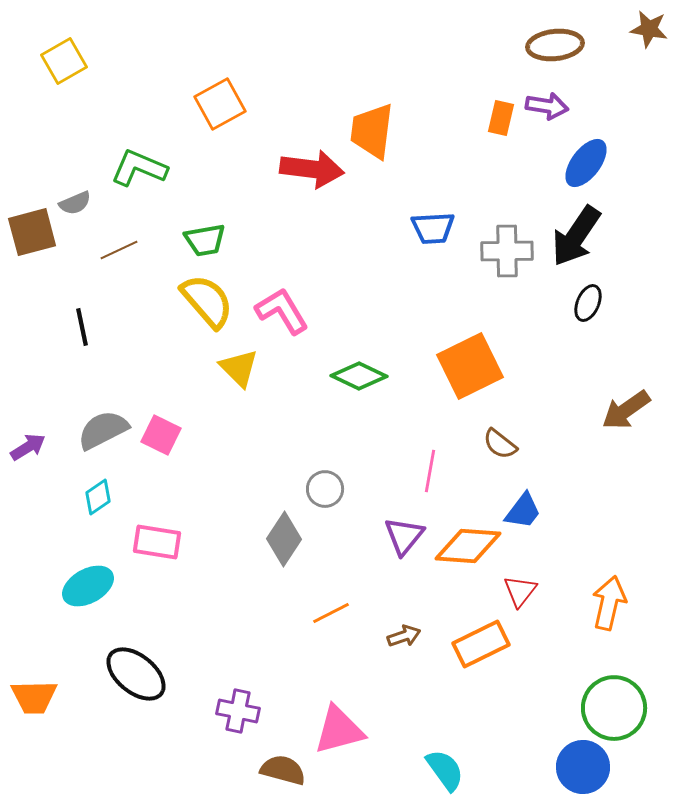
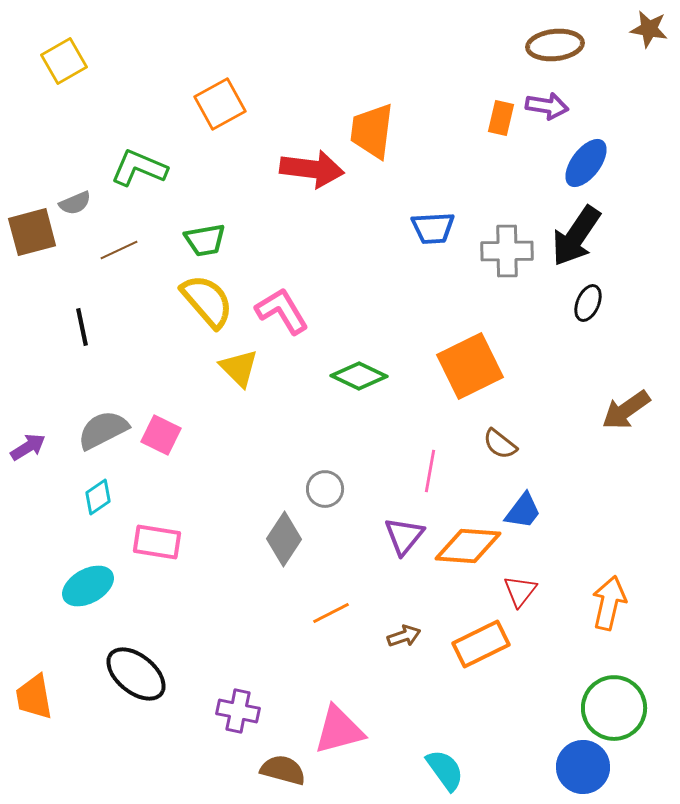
orange trapezoid at (34, 697): rotated 81 degrees clockwise
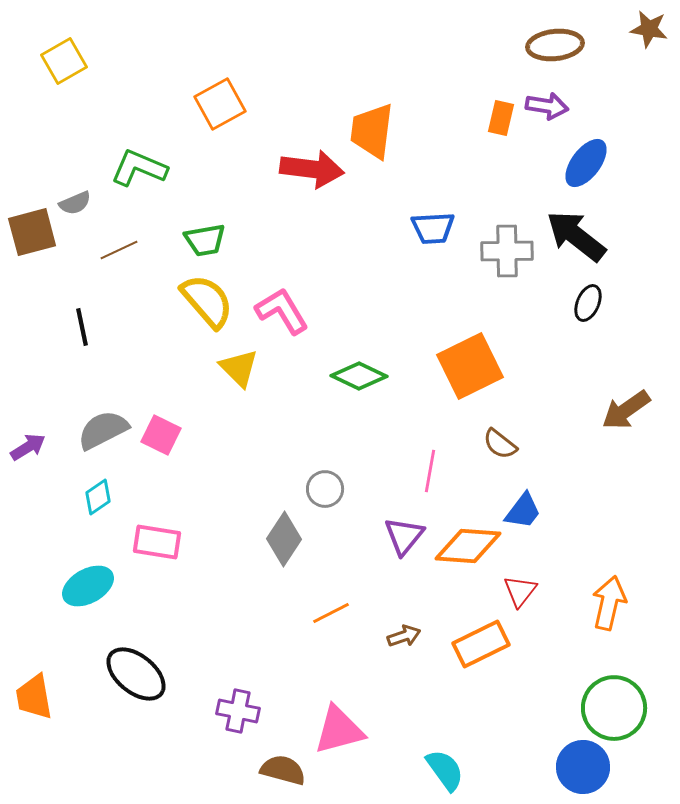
black arrow at (576, 236): rotated 94 degrees clockwise
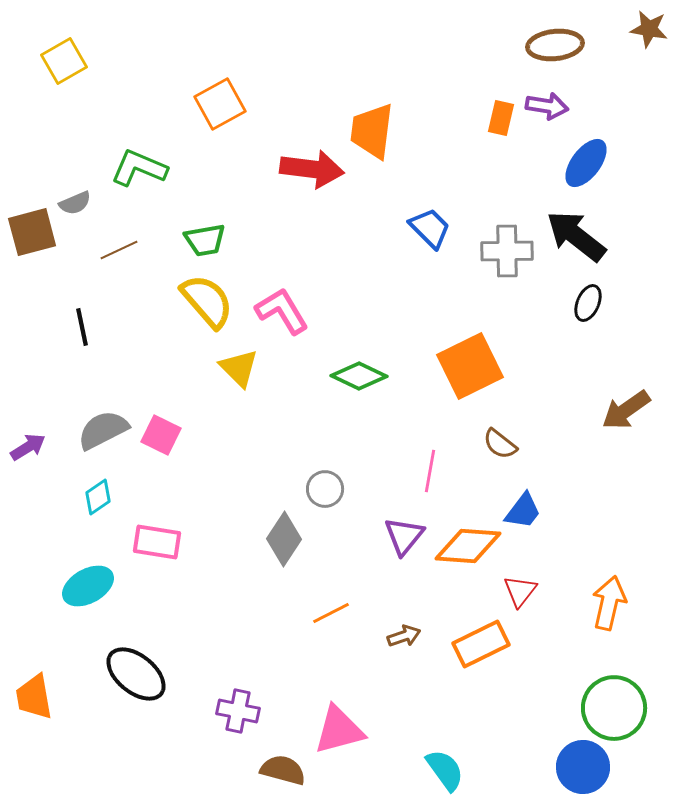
blue trapezoid at (433, 228): moved 3 px left; rotated 132 degrees counterclockwise
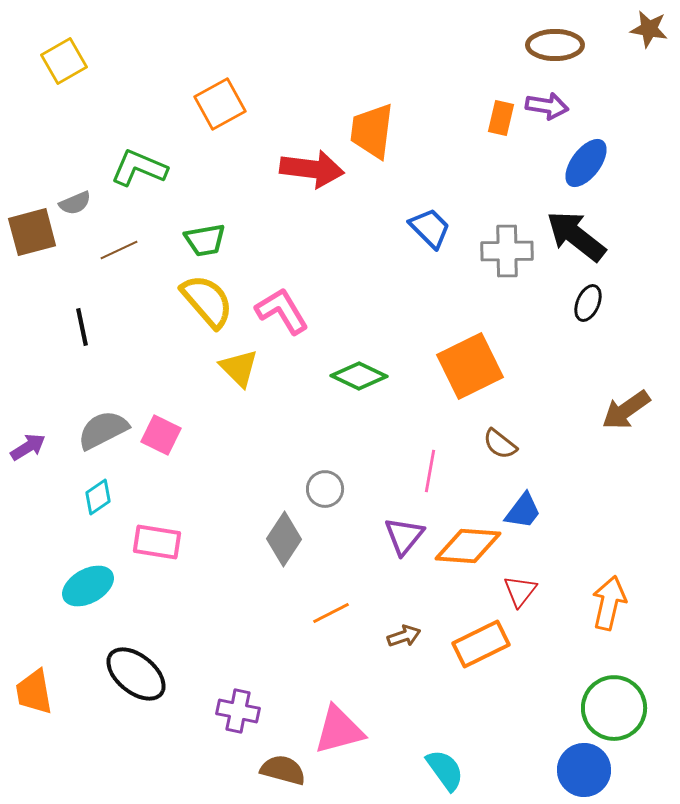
brown ellipse at (555, 45): rotated 6 degrees clockwise
orange trapezoid at (34, 697): moved 5 px up
blue circle at (583, 767): moved 1 px right, 3 px down
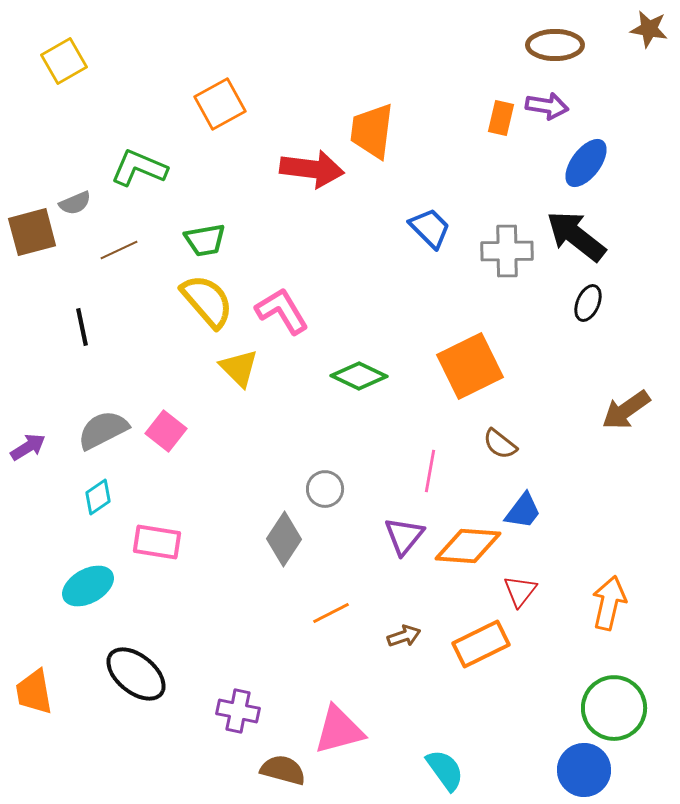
pink square at (161, 435): moved 5 px right, 4 px up; rotated 12 degrees clockwise
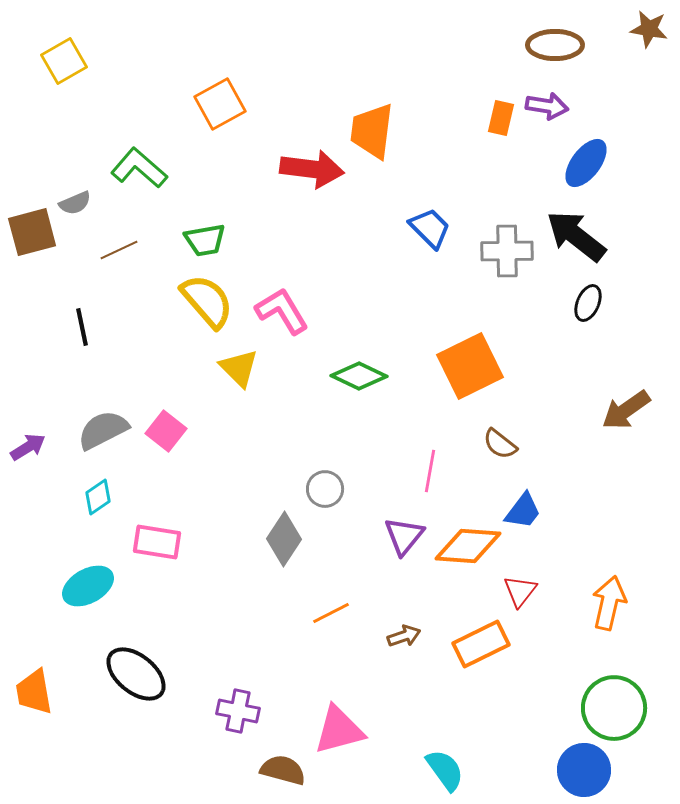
green L-shape at (139, 168): rotated 18 degrees clockwise
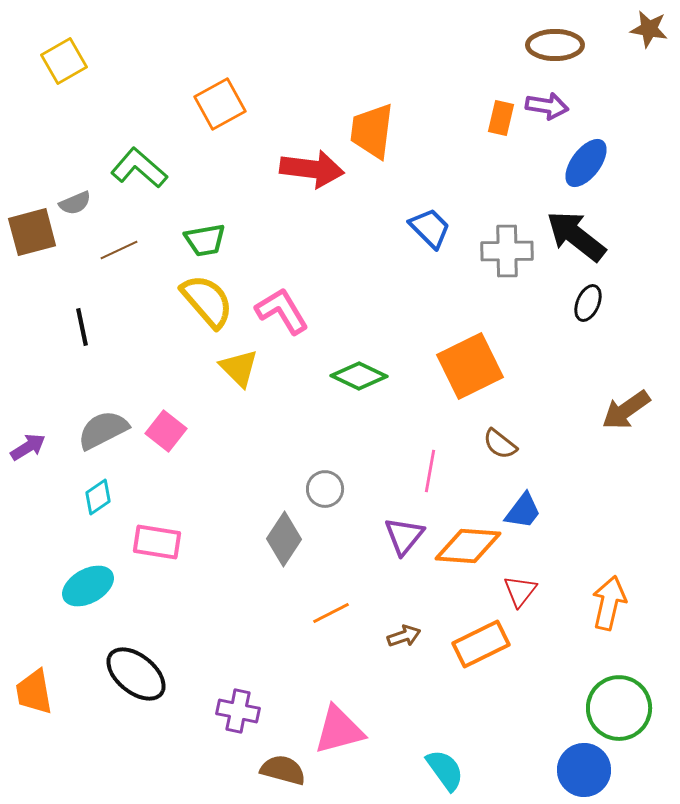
green circle at (614, 708): moved 5 px right
